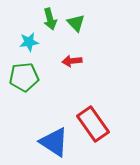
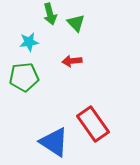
green arrow: moved 5 px up
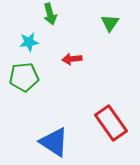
green triangle: moved 34 px right; rotated 18 degrees clockwise
red arrow: moved 2 px up
red rectangle: moved 18 px right, 1 px up
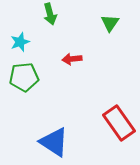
cyan star: moved 9 px left; rotated 12 degrees counterclockwise
red rectangle: moved 8 px right
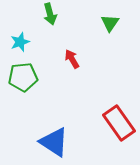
red arrow: rotated 66 degrees clockwise
green pentagon: moved 1 px left
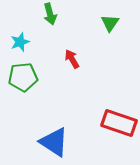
red rectangle: rotated 36 degrees counterclockwise
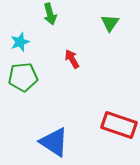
red rectangle: moved 2 px down
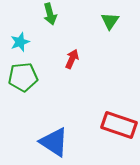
green triangle: moved 2 px up
red arrow: rotated 54 degrees clockwise
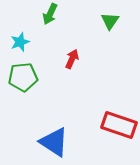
green arrow: rotated 40 degrees clockwise
